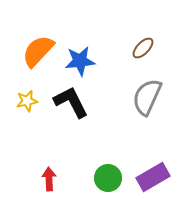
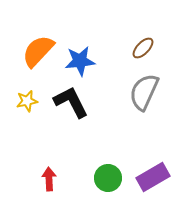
gray semicircle: moved 3 px left, 5 px up
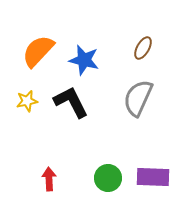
brown ellipse: rotated 15 degrees counterclockwise
blue star: moved 4 px right, 1 px up; rotated 20 degrees clockwise
gray semicircle: moved 6 px left, 6 px down
purple rectangle: rotated 32 degrees clockwise
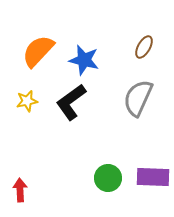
brown ellipse: moved 1 px right, 1 px up
black L-shape: rotated 99 degrees counterclockwise
red arrow: moved 29 px left, 11 px down
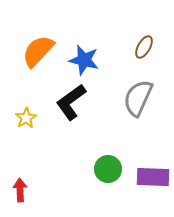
yellow star: moved 1 px left, 17 px down; rotated 20 degrees counterclockwise
green circle: moved 9 px up
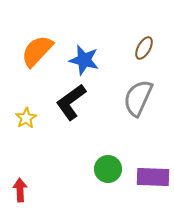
brown ellipse: moved 1 px down
orange semicircle: moved 1 px left
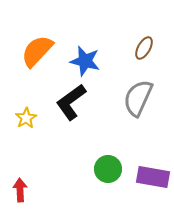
blue star: moved 1 px right, 1 px down
purple rectangle: rotated 8 degrees clockwise
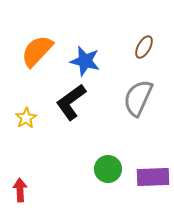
brown ellipse: moved 1 px up
purple rectangle: rotated 12 degrees counterclockwise
